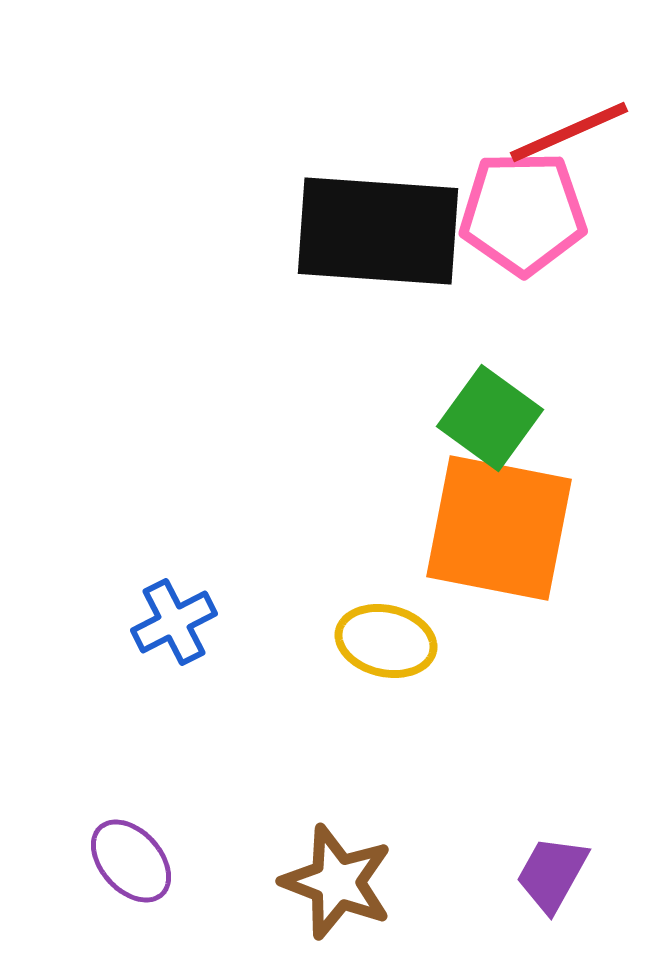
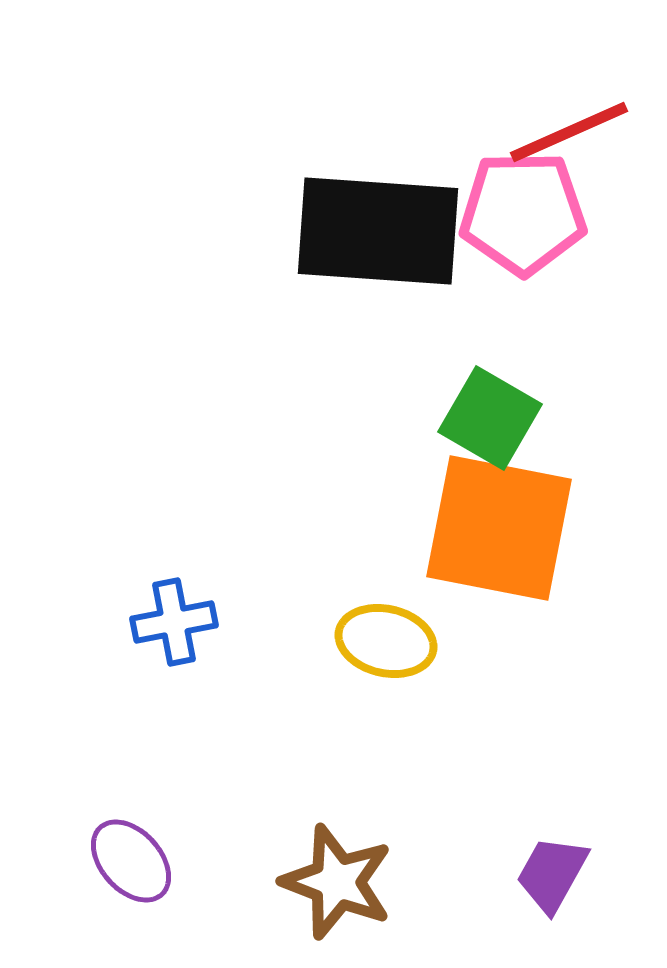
green square: rotated 6 degrees counterclockwise
blue cross: rotated 16 degrees clockwise
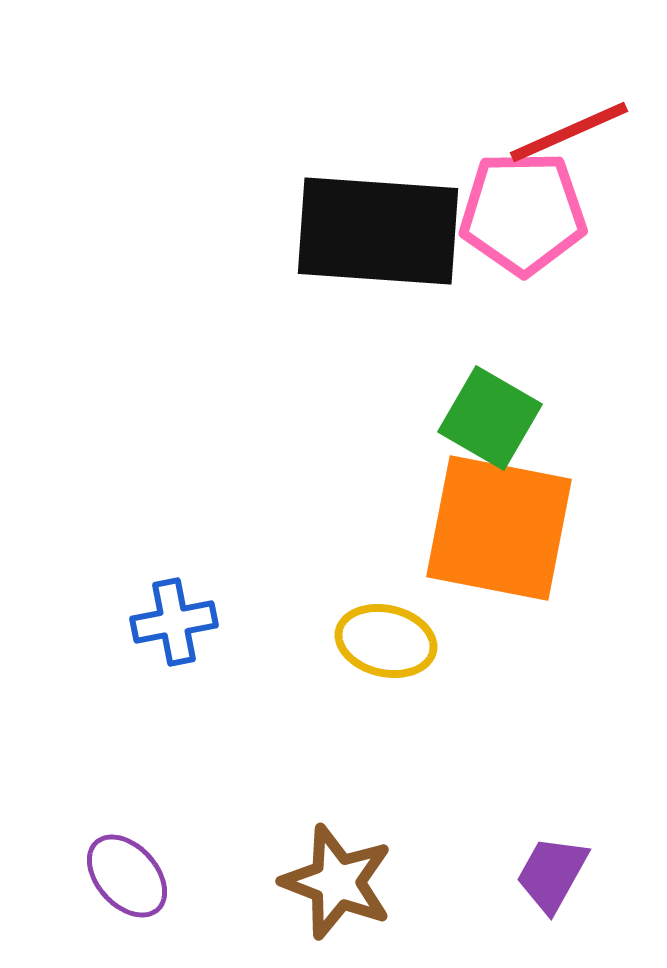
purple ellipse: moved 4 px left, 15 px down
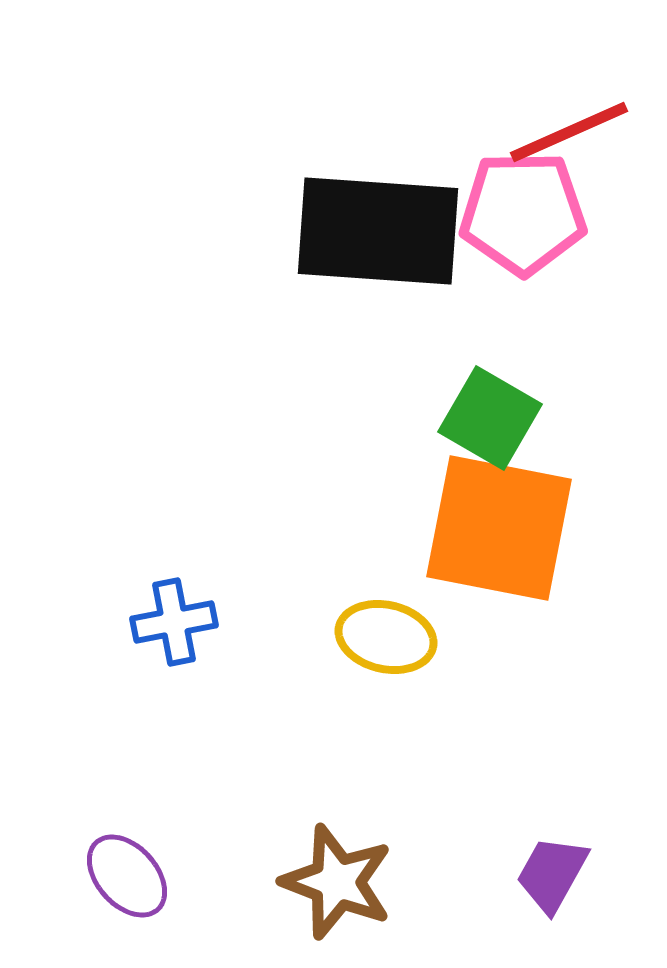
yellow ellipse: moved 4 px up
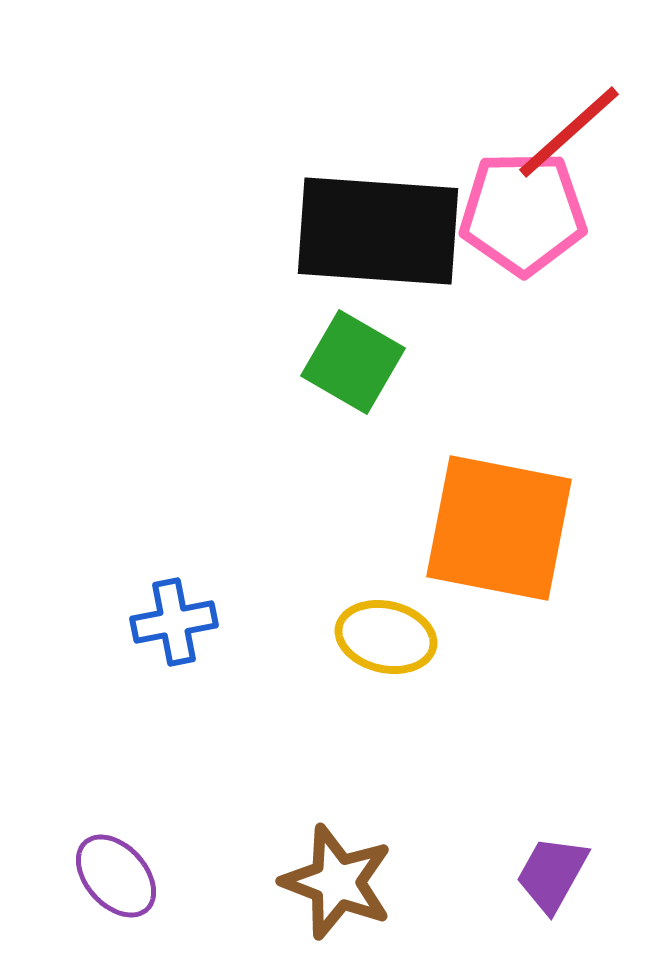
red line: rotated 18 degrees counterclockwise
green square: moved 137 px left, 56 px up
purple ellipse: moved 11 px left
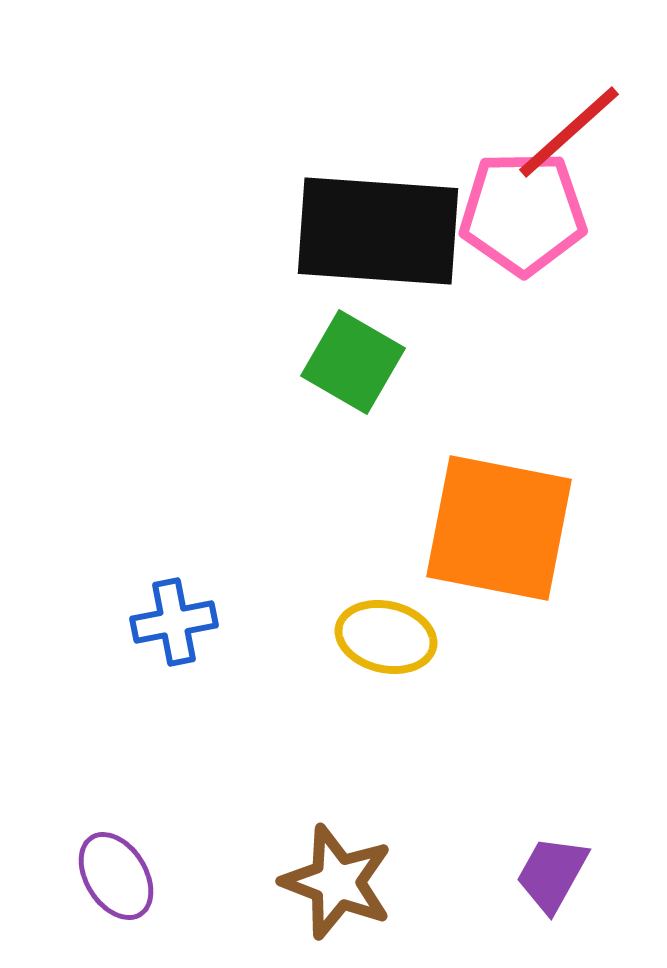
purple ellipse: rotated 10 degrees clockwise
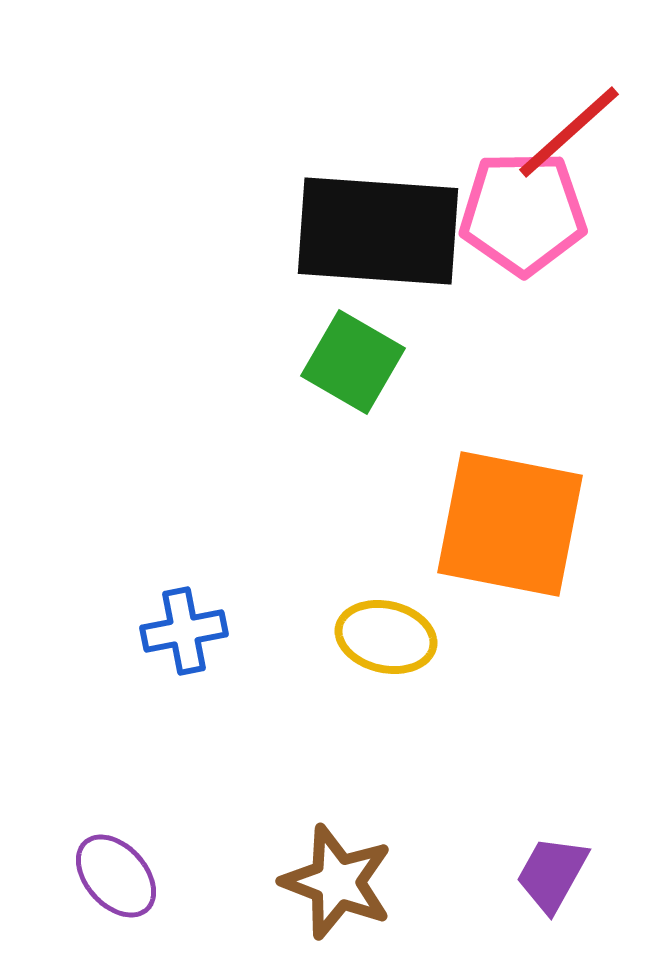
orange square: moved 11 px right, 4 px up
blue cross: moved 10 px right, 9 px down
purple ellipse: rotated 10 degrees counterclockwise
